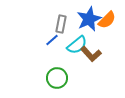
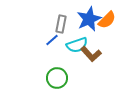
cyan semicircle: rotated 20 degrees clockwise
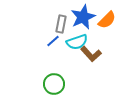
blue star: moved 6 px left, 2 px up
blue line: moved 1 px right, 1 px down
cyan semicircle: moved 3 px up
green circle: moved 3 px left, 6 px down
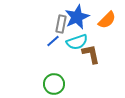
blue star: moved 6 px left
brown L-shape: rotated 150 degrees counterclockwise
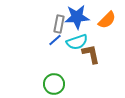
blue star: rotated 20 degrees clockwise
gray rectangle: moved 2 px left
blue line: moved 2 px right, 1 px up
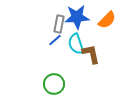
cyan semicircle: moved 1 px left, 2 px down; rotated 90 degrees clockwise
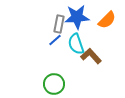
brown L-shape: moved 2 px down; rotated 30 degrees counterclockwise
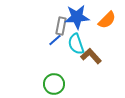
gray rectangle: moved 2 px right, 2 px down
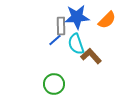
gray rectangle: rotated 12 degrees counterclockwise
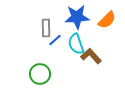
gray rectangle: moved 15 px left, 2 px down
green circle: moved 14 px left, 10 px up
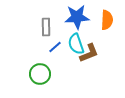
orange semicircle: rotated 42 degrees counterclockwise
gray rectangle: moved 1 px up
blue line: moved 7 px down
brown L-shape: moved 2 px left, 3 px up; rotated 110 degrees clockwise
